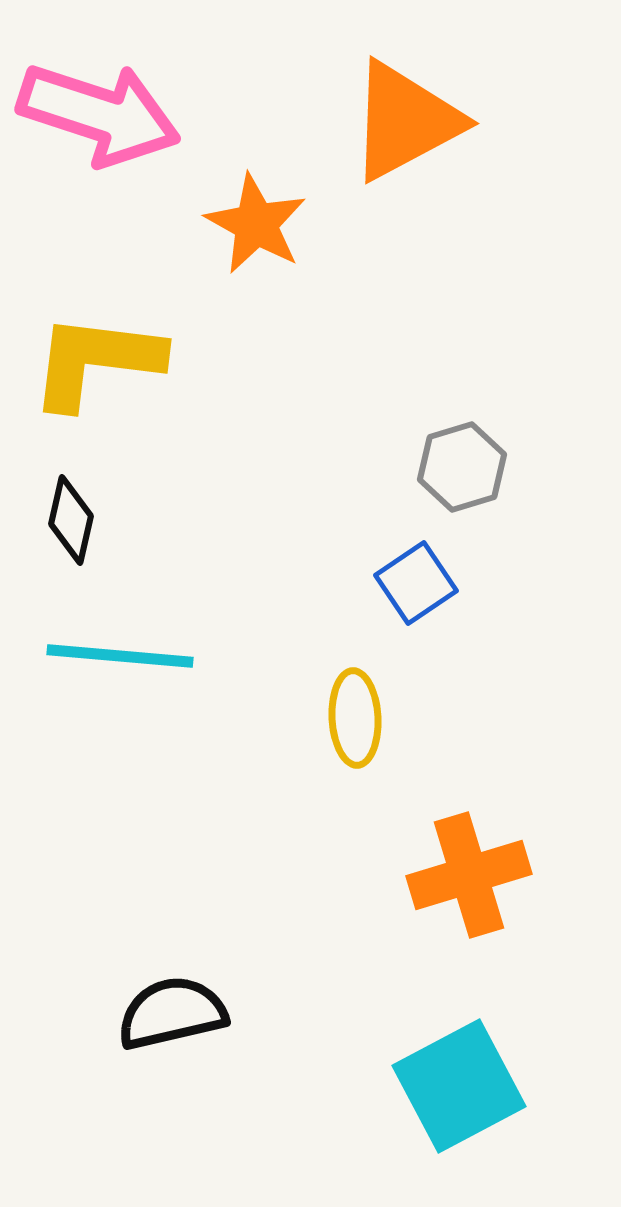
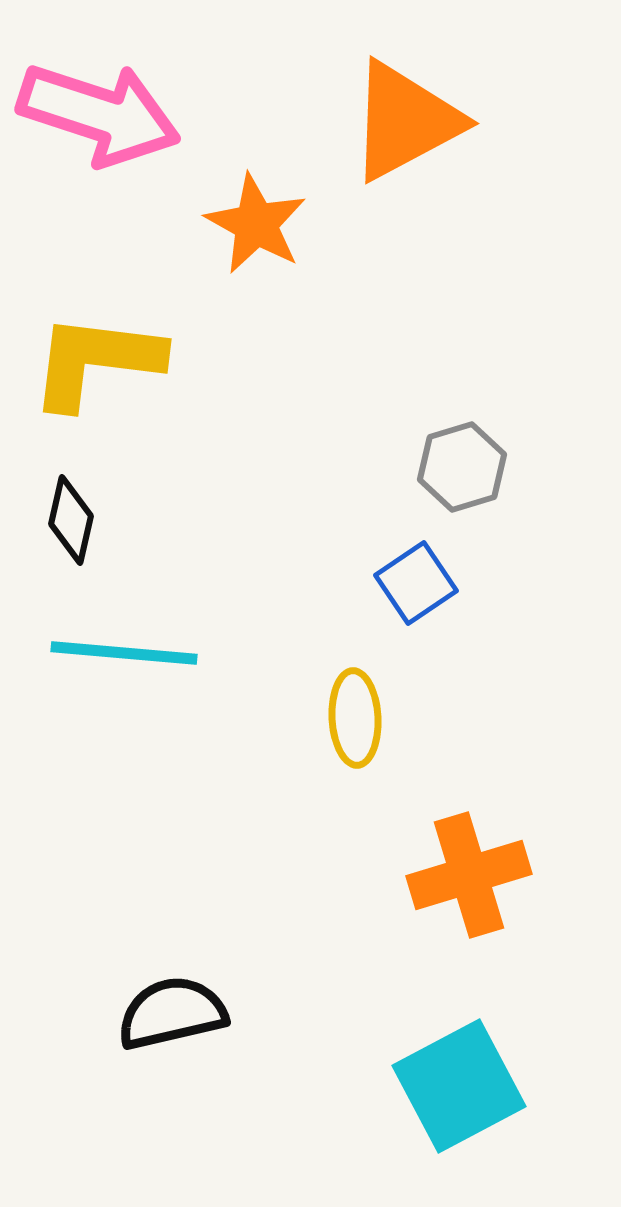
cyan line: moved 4 px right, 3 px up
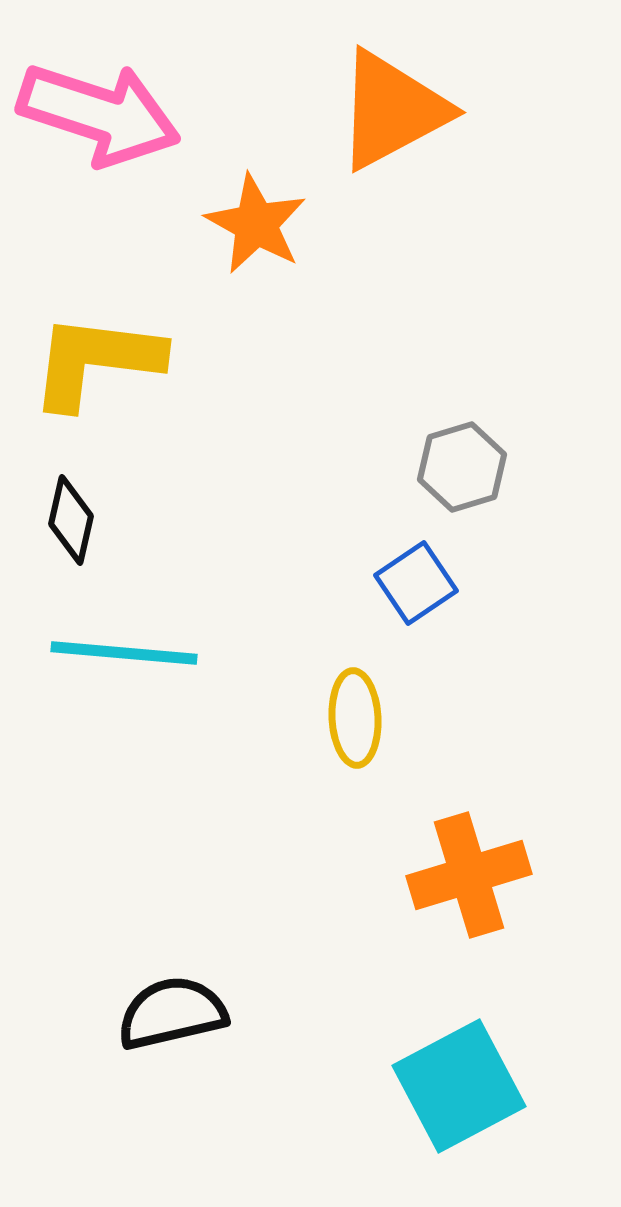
orange triangle: moved 13 px left, 11 px up
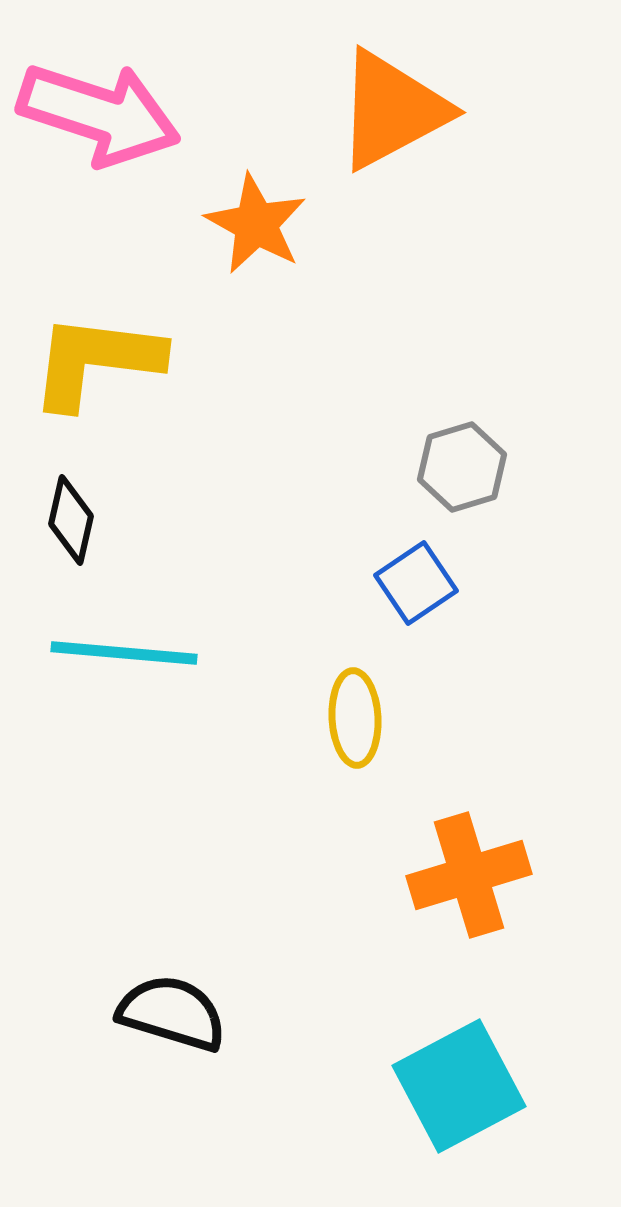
black semicircle: rotated 30 degrees clockwise
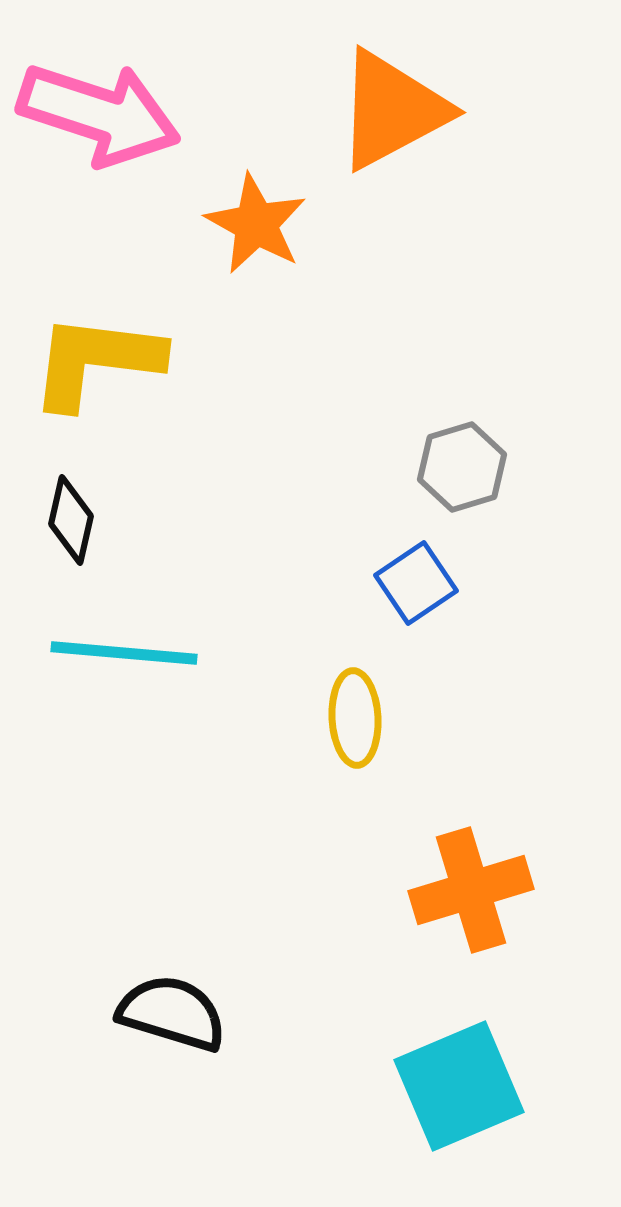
orange cross: moved 2 px right, 15 px down
cyan square: rotated 5 degrees clockwise
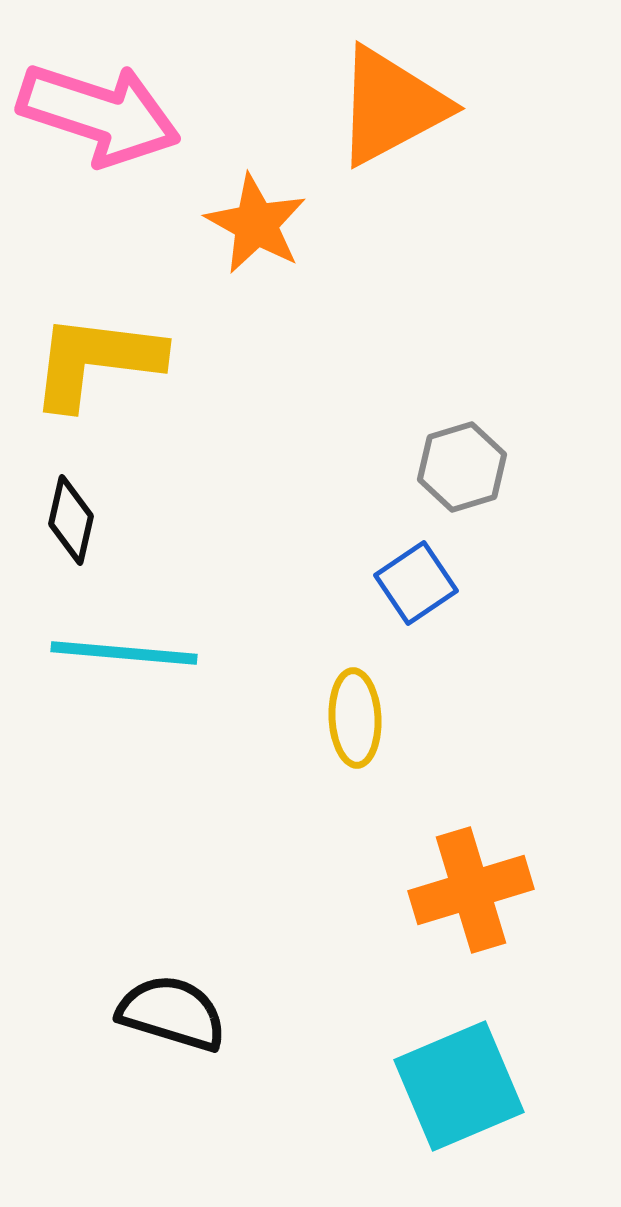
orange triangle: moved 1 px left, 4 px up
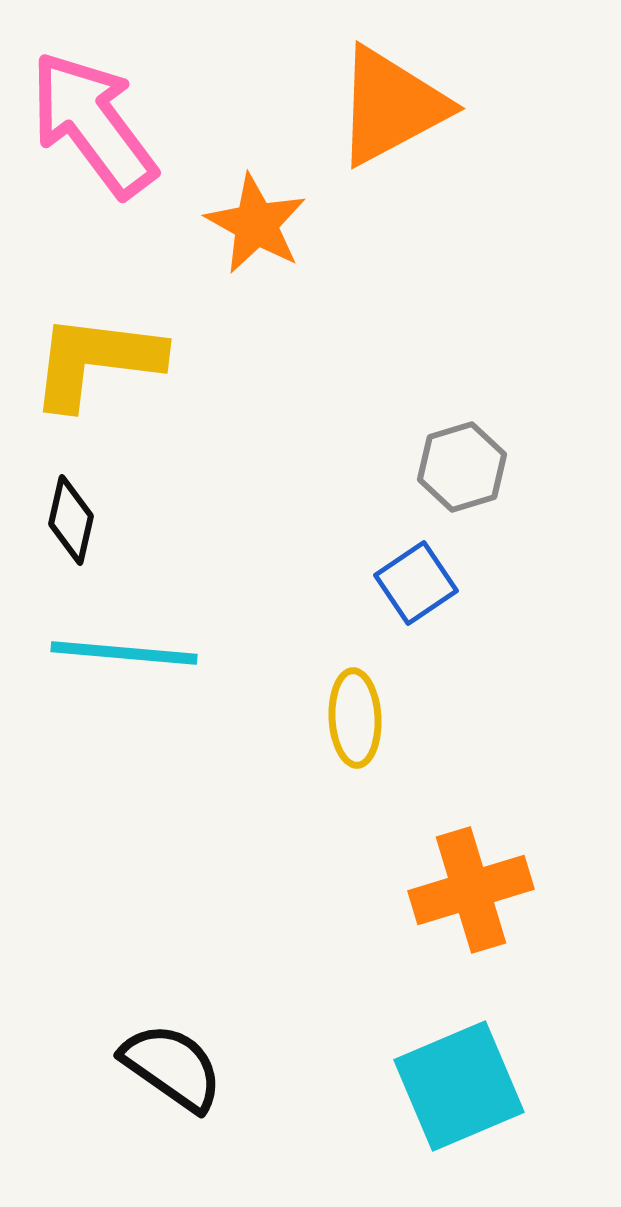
pink arrow: moved 6 px left, 10 px down; rotated 145 degrees counterclockwise
black semicircle: moved 54 px down; rotated 18 degrees clockwise
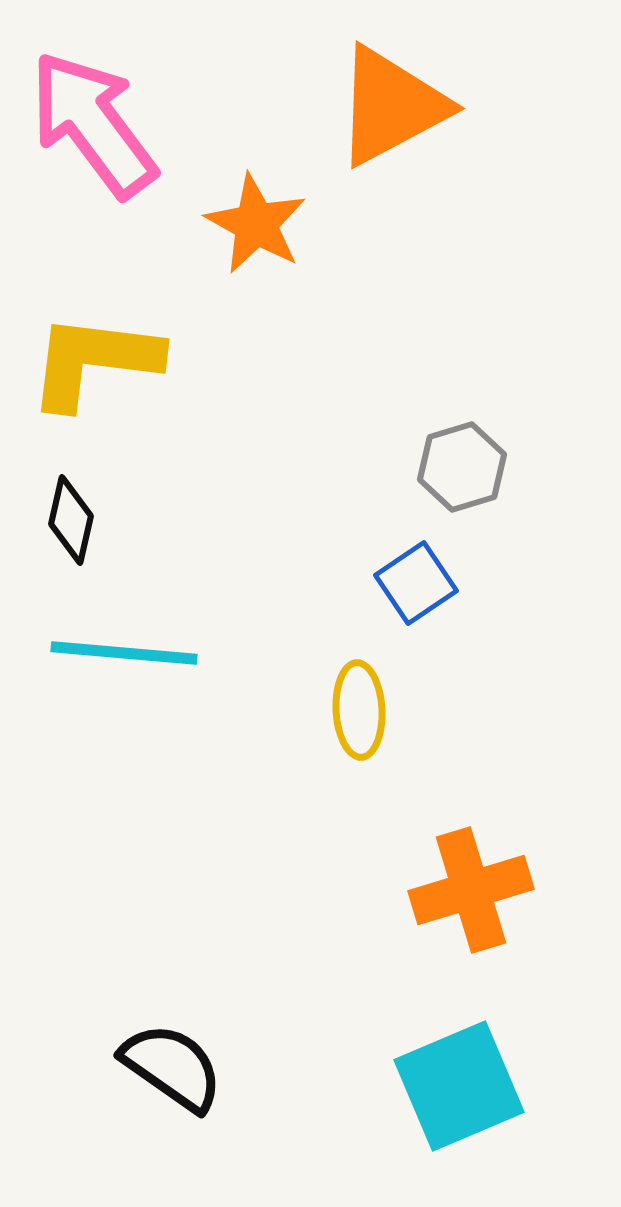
yellow L-shape: moved 2 px left
yellow ellipse: moved 4 px right, 8 px up
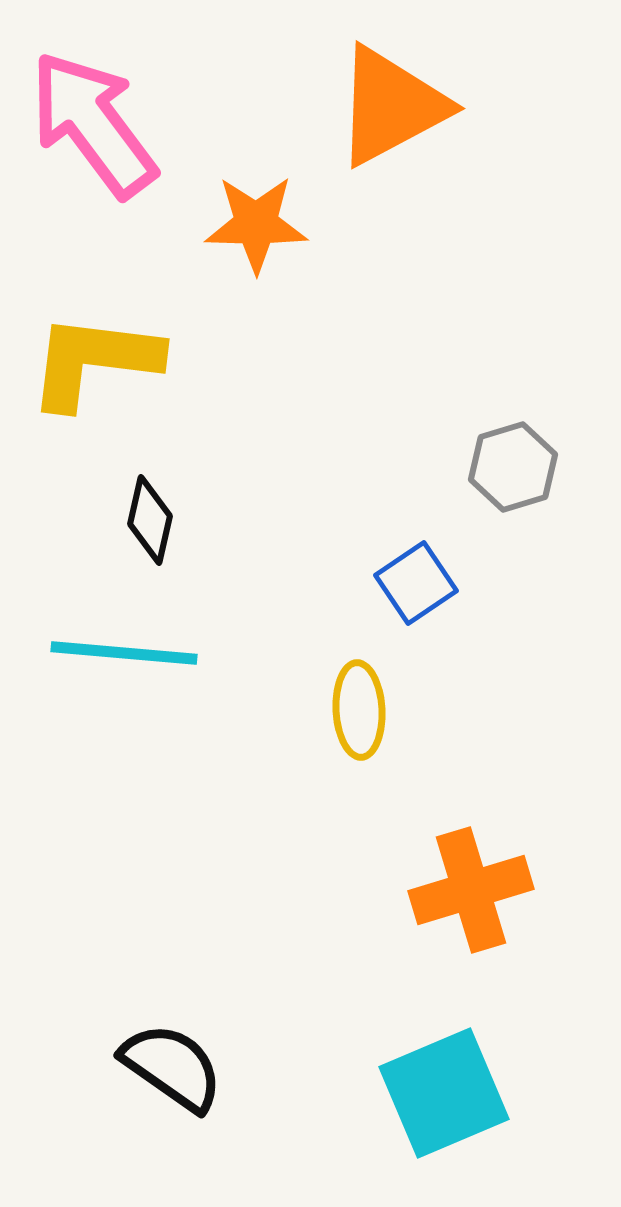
orange star: rotated 28 degrees counterclockwise
gray hexagon: moved 51 px right
black diamond: moved 79 px right
cyan square: moved 15 px left, 7 px down
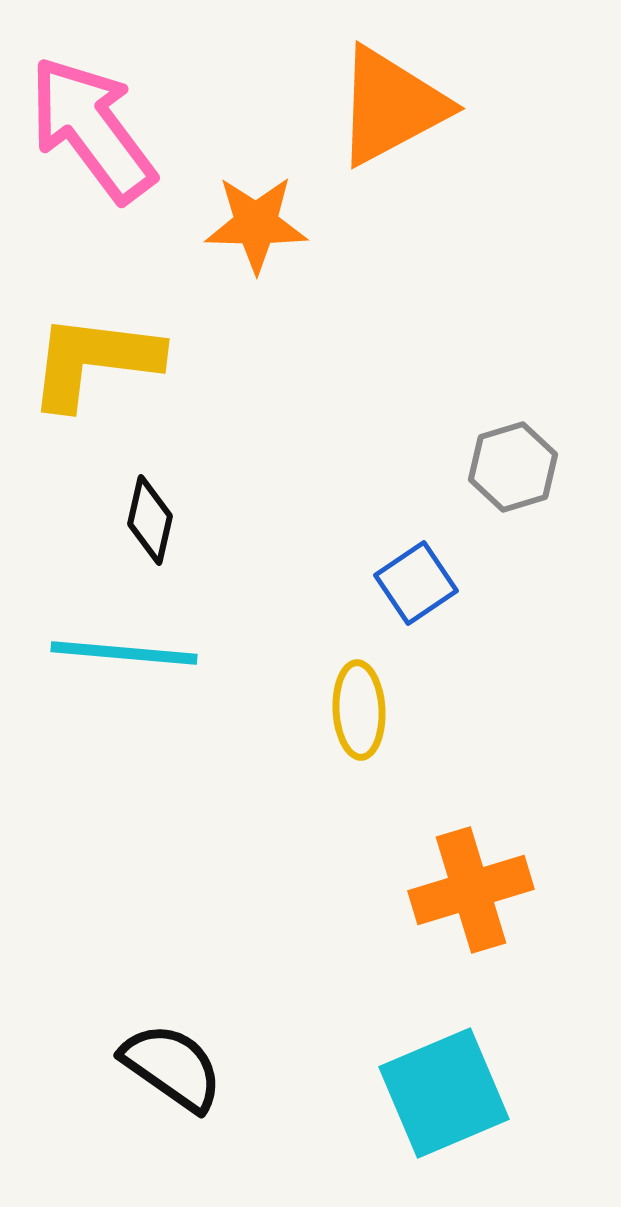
pink arrow: moved 1 px left, 5 px down
